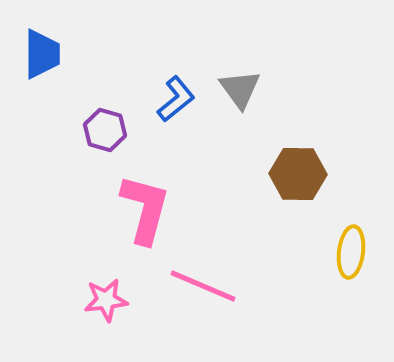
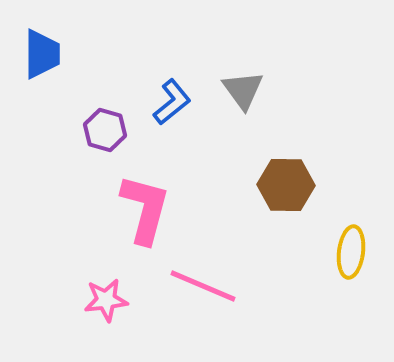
gray triangle: moved 3 px right, 1 px down
blue L-shape: moved 4 px left, 3 px down
brown hexagon: moved 12 px left, 11 px down
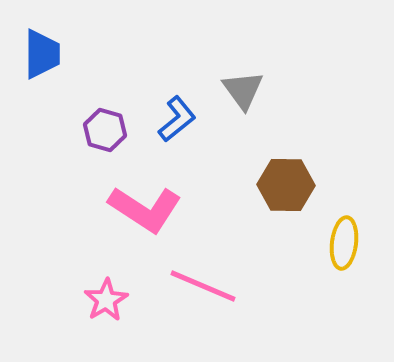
blue L-shape: moved 5 px right, 17 px down
pink L-shape: rotated 108 degrees clockwise
yellow ellipse: moved 7 px left, 9 px up
pink star: rotated 24 degrees counterclockwise
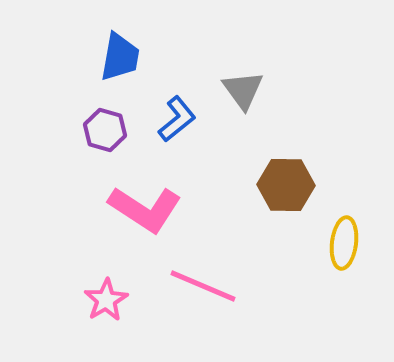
blue trapezoid: moved 78 px right, 3 px down; rotated 10 degrees clockwise
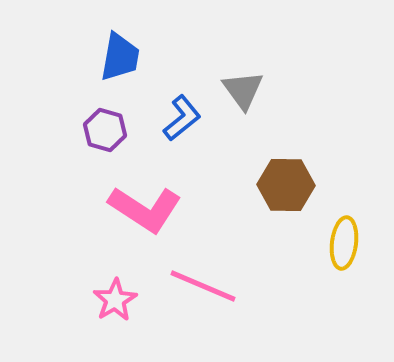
blue L-shape: moved 5 px right, 1 px up
pink star: moved 9 px right
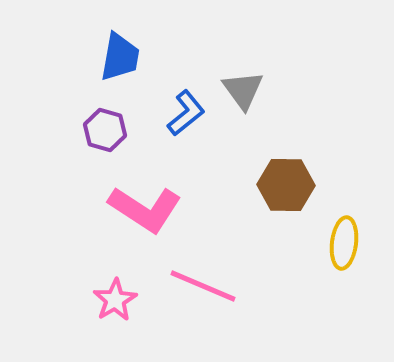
blue L-shape: moved 4 px right, 5 px up
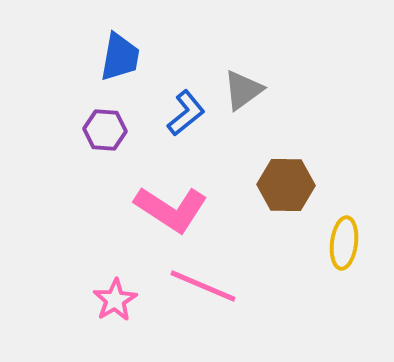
gray triangle: rotated 30 degrees clockwise
purple hexagon: rotated 12 degrees counterclockwise
pink L-shape: moved 26 px right
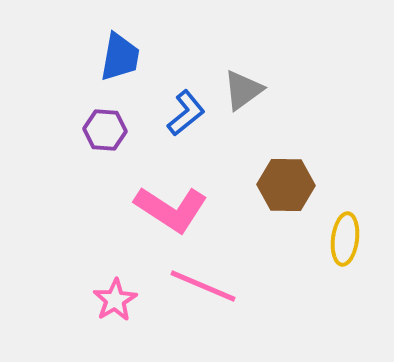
yellow ellipse: moved 1 px right, 4 px up
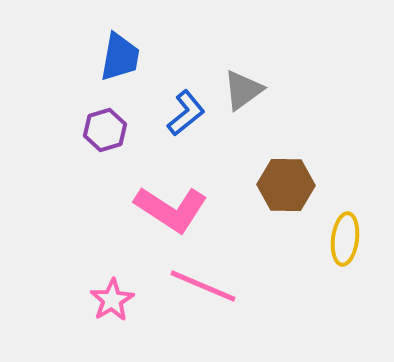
purple hexagon: rotated 21 degrees counterclockwise
pink star: moved 3 px left
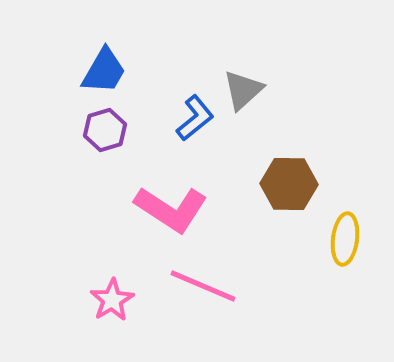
blue trapezoid: moved 16 px left, 14 px down; rotated 20 degrees clockwise
gray triangle: rotated 6 degrees counterclockwise
blue L-shape: moved 9 px right, 5 px down
brown hexagon: moved 3 px right, 1 px up
